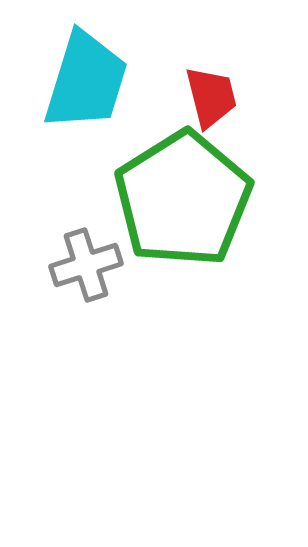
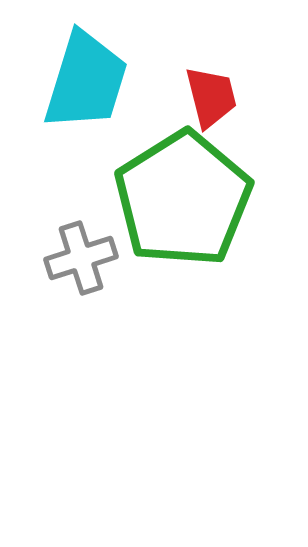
gray cross: moved 5 px left, 7 px up
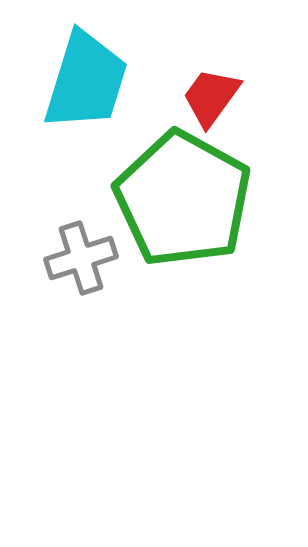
red trapezoid: rotated 130 degrees counterclockwise
green pentagon: rotated 11 degrees counterclockwise
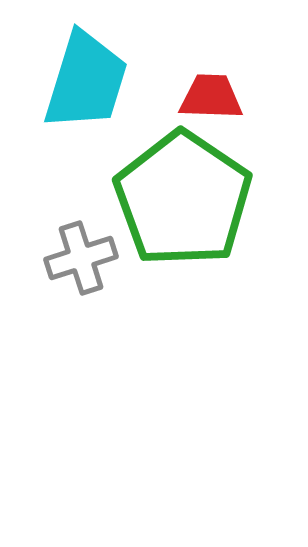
red trapezoid: rotated 56 degrees clockwise
green pentagon: rotated 5 degrees clockwise
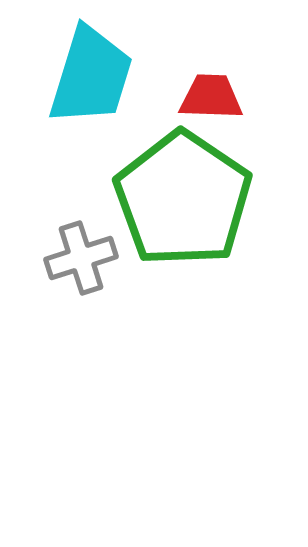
cyan trapezoid: moved 5 px right, 5 px up
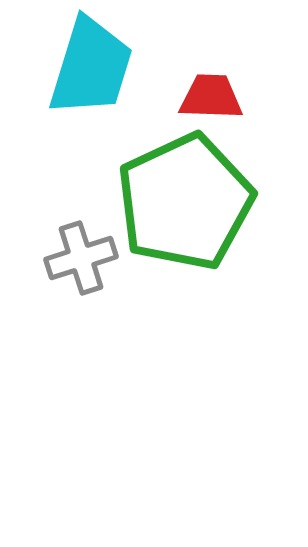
cyan trapezoid: moved 9 px up
green pentagon: moved 2 px right, 3 px down; rotated 13 degrees clockwise
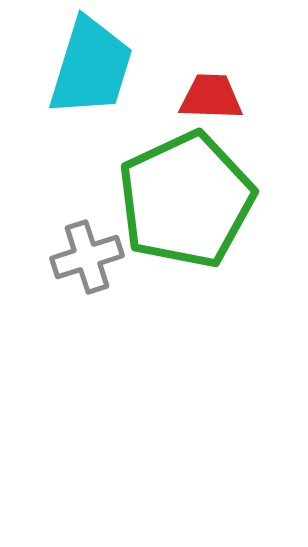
green pentagon: moved 1 px right, 2 px up
gray cross: moved 6 px right, 1 px up
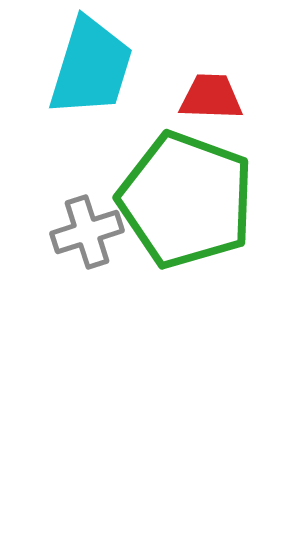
green pentagon: rotated 27 degrees counterclockwise
gray cross: moved 25 px up
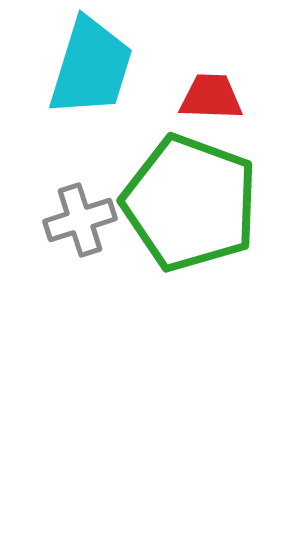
green pentagon: moved 4 px right, 3 px down
gray cross: moved 7 px left, 12 px up
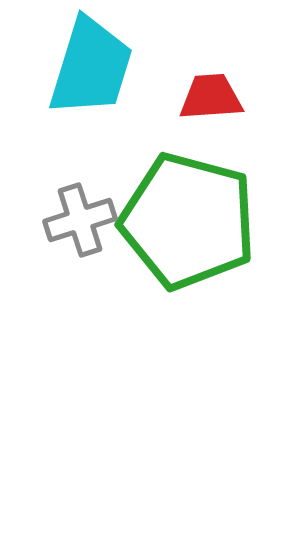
red trapezoid: rotated 6 degrees counterclockwise
green pentagon: moved 2 px left, 18 px down; rotated 5 degrees counterclockwise
